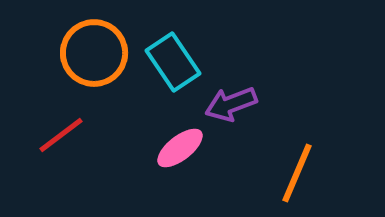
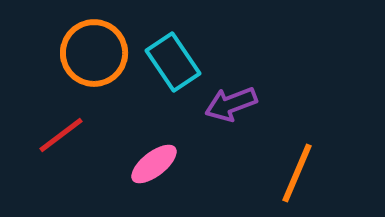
pink ellipse: moved 26 px left, 16 px down
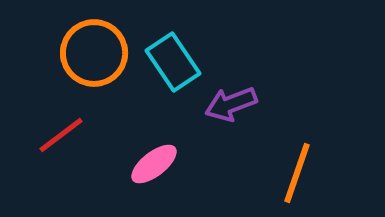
orange line: rotated 4 degrees counterclockwise
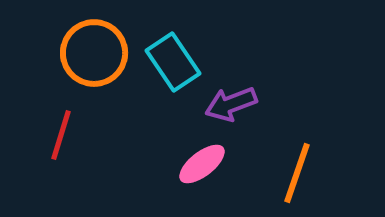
red line: rotated 36 degrees counterclockwise
pink ellipse: moved 48 px right
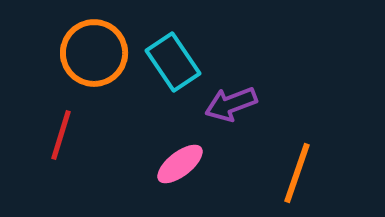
pink ellipse: moved 22 px left
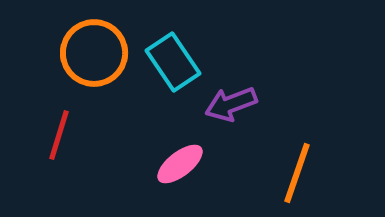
red line: moved 2 px left
